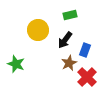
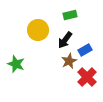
blue rectangle: rotated 40 degrees clockwise
brown star: moved 2 px up
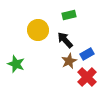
green rectangle: moved 1 px left
black arrow: rotated 102 degrees clockwise
blue rectangle: moved 2 px right, 4 px down
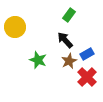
green rectangle: rotated 40 degrees counterclockwise
yellow circle: moved 23 px left, 3 px up
green star: moved 22 px right, 4 px up
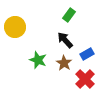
brown star: moved 5 px left, 2 px down; rotated 14 degrees counterclockwise
red cross: moved 2 px left, 2 px down
